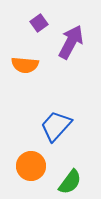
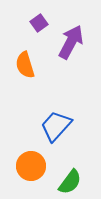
orange semicircle: rotated 68 degrees clockwise
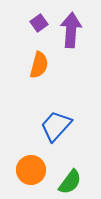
purple arrow: moved 12 px up; rotated 24 degrees counterclockwise
orange semicircle: moved 14 px right; rotated 148 degrees counterclockwise
orange circle: moved 4 px down
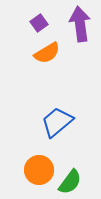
purple arrow: moved 9 px right, 6 px up; rotated 12 degrees counterclockwise
orange semicircle: moved 8 px right, 12 px up; rotated 44 degrees clockwise
blue trapezoid: moved 1 px right, 4 px up; rotated 8 degrees clockwise
orange circle: moved 8 px right
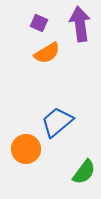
purple square: rotated 30 degrees counterclockwise
orange circle: moved 13 px left, 21 px up
green semicircle: moved 14 px right, 10 px up
